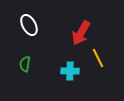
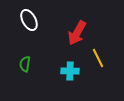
white ellipse: moved 5 px up
red arrow: moved 4 px left
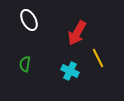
cyan cross: rotated 24 degrees clockwise
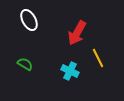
green semicircle: rotated 112 degrees clockwise
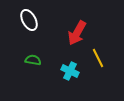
green semicircle: moved 8 px right, 4 px up; rotated 21 degrees counterclockwise
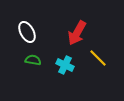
white ellipse: moved 2 px left, 12 px down
yellow line: rotated 18 degrees counterclockwise
cyan cross: moved 5 px left, 6 px up
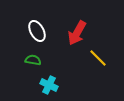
white ellipse: moved 10 px right, 1 px up
cyan cross: moved 16 px left, 20 px down
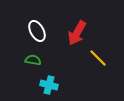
cyan cross: rotated 12 degrees counterclockwise
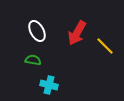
yellow line: moved 7 px right, 12 px up
